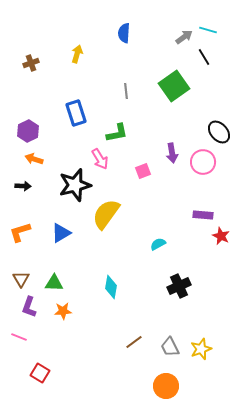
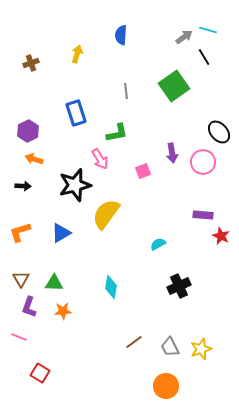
blue semicircle: moved 3 px left, 2 px down
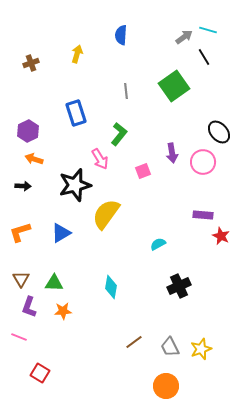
green L-shape: moved 2 px right, 1 px down; rotated 40 degrees counterclockwise
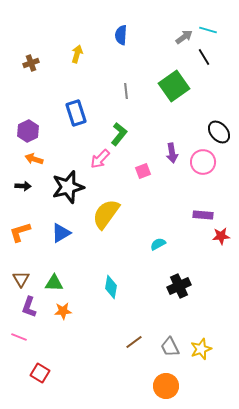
pink arrow: rotated 75 degrees clockwise
black star: moved 7 px left, 2 px down
red star: rotated 30 degrees counterclockwise
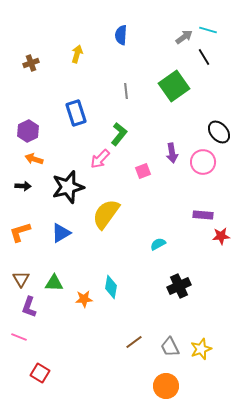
orange star: moved 21 px right, 12 px up
